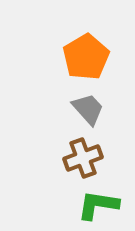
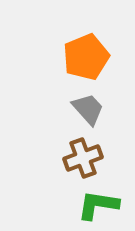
orange pentagon: rotated 9 degrees clockwise
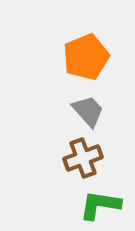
gray trapezoid: moved 2 px down
green L-shape: moved 2 px right
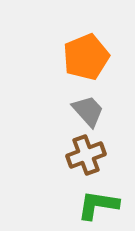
brown cross: moved 3 px right, 3 px up
green L-shape: moved 2 px left
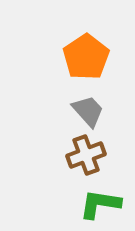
orange pentagon: rotated 12 degrees counterclockwise
green L-shape: moved 2 px right, 1 px up
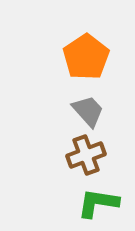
green L-shape: moved 2 px left, 1 px up
